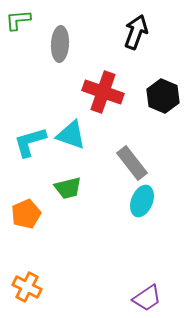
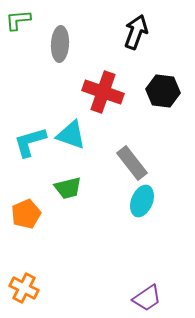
black hexagon: moved 5 px up; rotated 16 degrees counterclockwise
orange cross: moved 3 px left, 1 px down
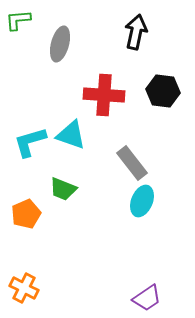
black arrow: rotated 8 degrees counterclockwise
gray ellipse: rotated 12 degrees clockwise
red cross: moved 1 px right, 3 px down; rotated 15 degrees counterclockwise
green trapezoid: moved 5 px left, 1 px down; rotated 36 degrees clockwise
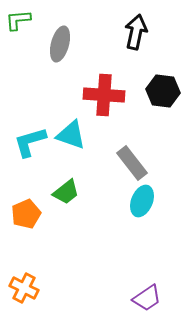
green trapezoid: moved 3 px right, 3 px down; rotated 60 degrees counterclockwise
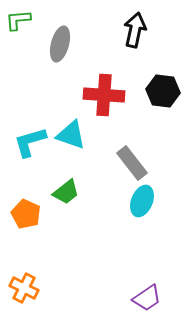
black arrow: moved 1 px left, 2 px up
orange pentagon: rotated 24 degrees counterclockwise
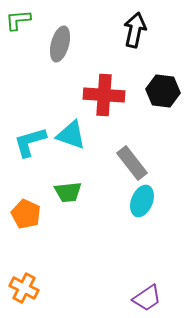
green trapezoid: moved 2 px right; rotated 32 degrees clockwise
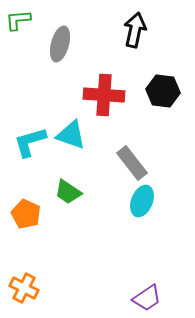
green trapezoid: rotated 40 degrees clockwise
